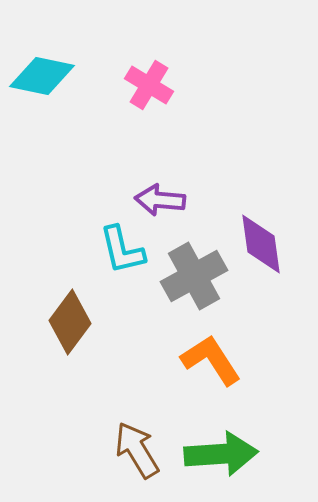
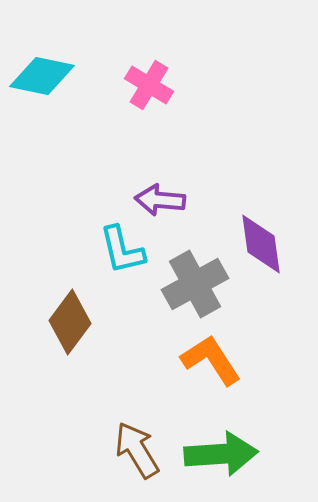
gray cross: moved 1 px right, 8 px down
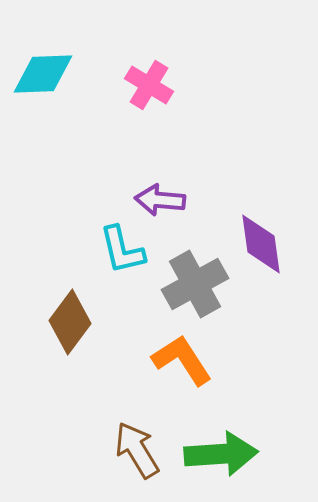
cyan diamond: moved 1 px right, 2 px up; rotated 14 degrees counterclockwise
orange L-shape: moved 29 px left
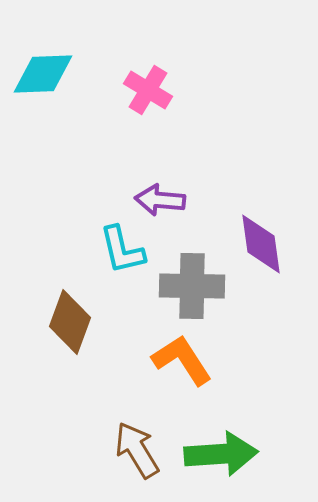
pink cross: moved 1 px left, 5 px down
gray cross: moved 3 px left, 2 px down; rotated 30 degrees clockwise
brown diamond: rotated 16 degrees counterclockwise
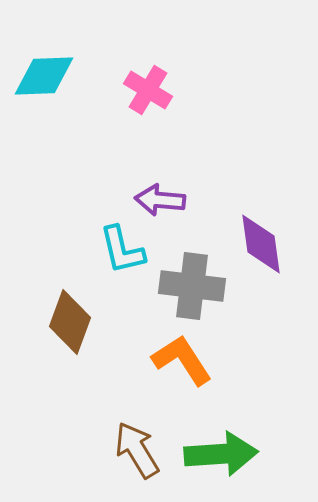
cyan diamond: moved 1 px right, 2 px down
gray cross: rotated 6 degrees clockwise
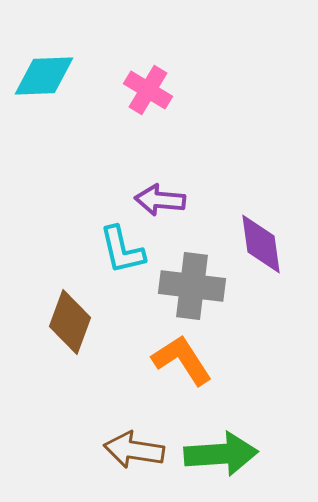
brown arrow: moved 3 px left; rotated 50 degrees counterclockwise
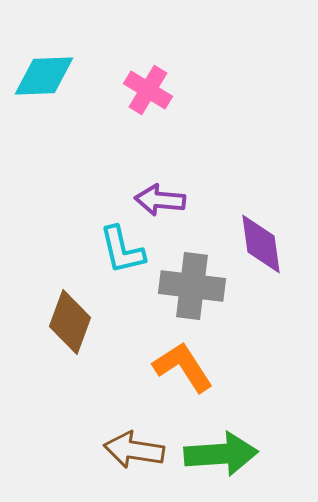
orange L-shape: moved 1 px right, 7 px down
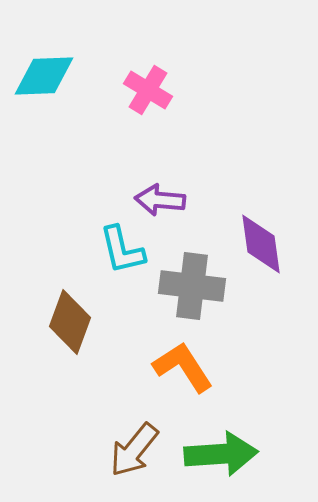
brown arrow: rotated 60 degrees counterclockwise
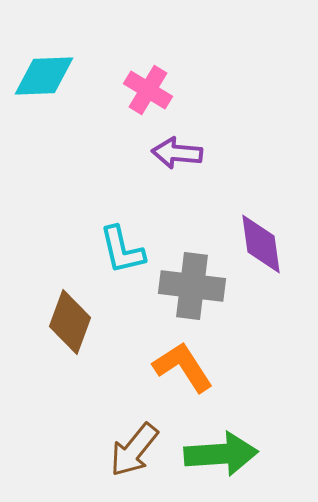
purple arrow: moved 17 px right, 47 px up
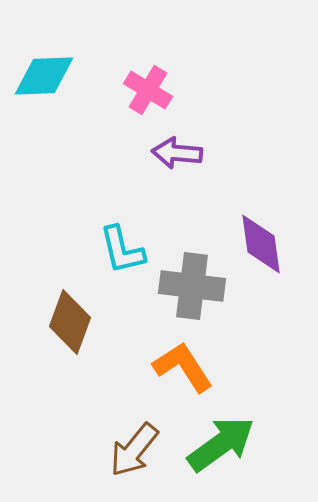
green arrow: moved 10 px up; rotated 32 degrees counterclockwise
